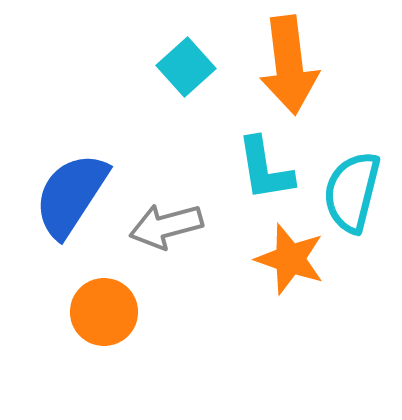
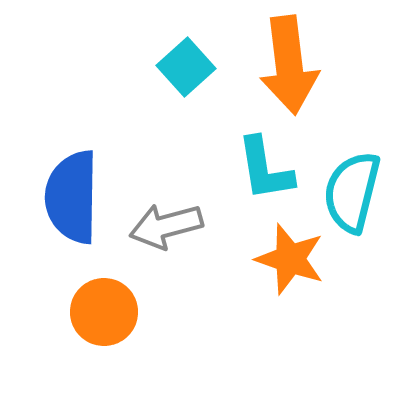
blue semicircle: moved 1 px right, 2 px down; rotated 32 degrees counterclockwise
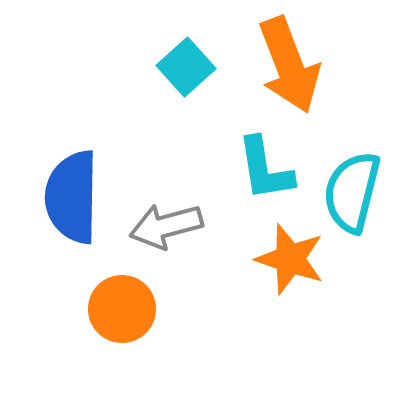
orange arrow: rotated 14 degrees counterclockwise
orange circle: moved 18 px right, 3 px up
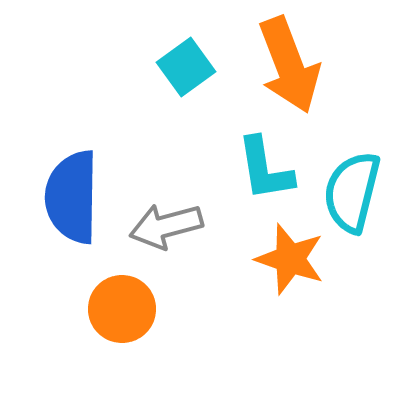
cyan square: rotated 6 degrees clockwise
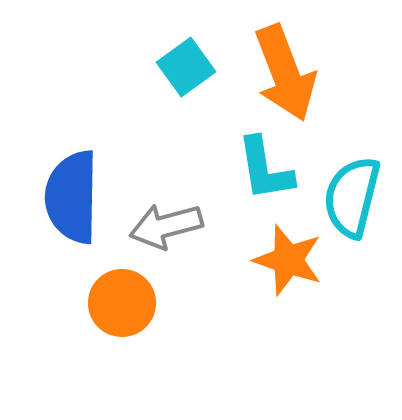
orange arrow: moved 4 px left, 8 px down
cyan semicircle: moved 5 px down
orange star: moved 2 px left, 1 px down
orange circle: moved 6 px up
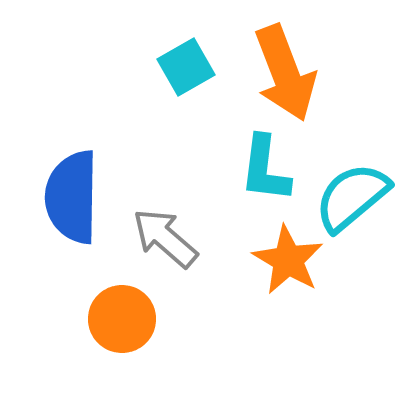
cyan square: rotated 6 degrees clockwise
cyan L-shape: rotated 16 degrees clockwise
cyan semicircle: rotated 36 degrees clockwise
gray arrow: moved 1 px left, 12 px down; rotated 56 degrees clockwise
orange star: rotated 12 degrees clockwise
orange circle: moved 16 px down
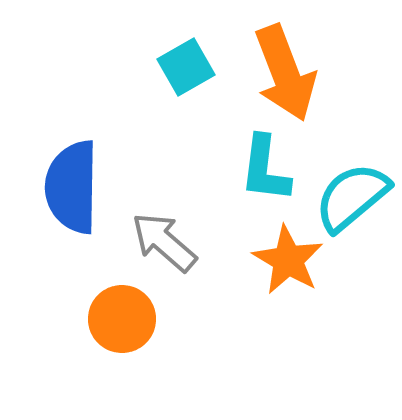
blue semicircle: moved 10 px up
gray arrow: moved 1 px left, 4 px down
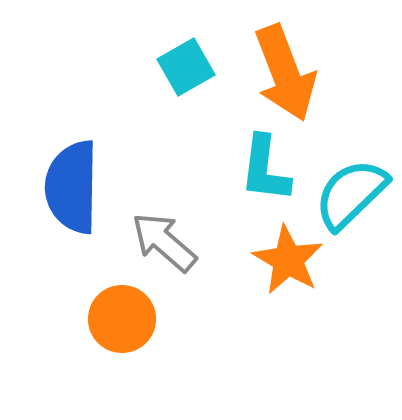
cyan semicircle: moved 1 px left, 3 px up; rotated 4 degrees counterclockwise
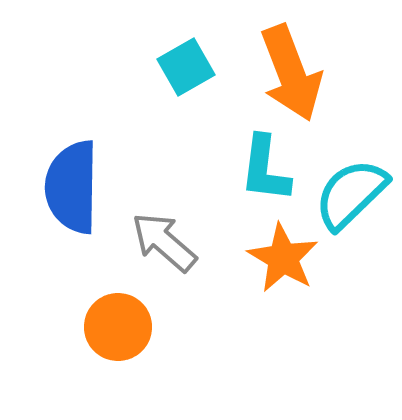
orange arrow: moved 6 px right
orange star: moved 5 px left, 2 px up
orange circle: moved 4 px left, 8 px down
